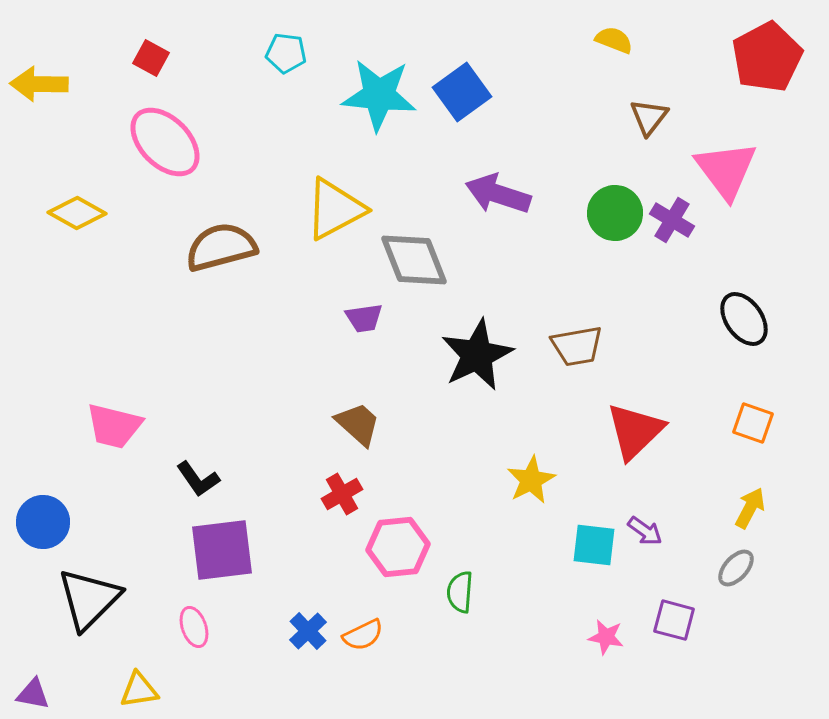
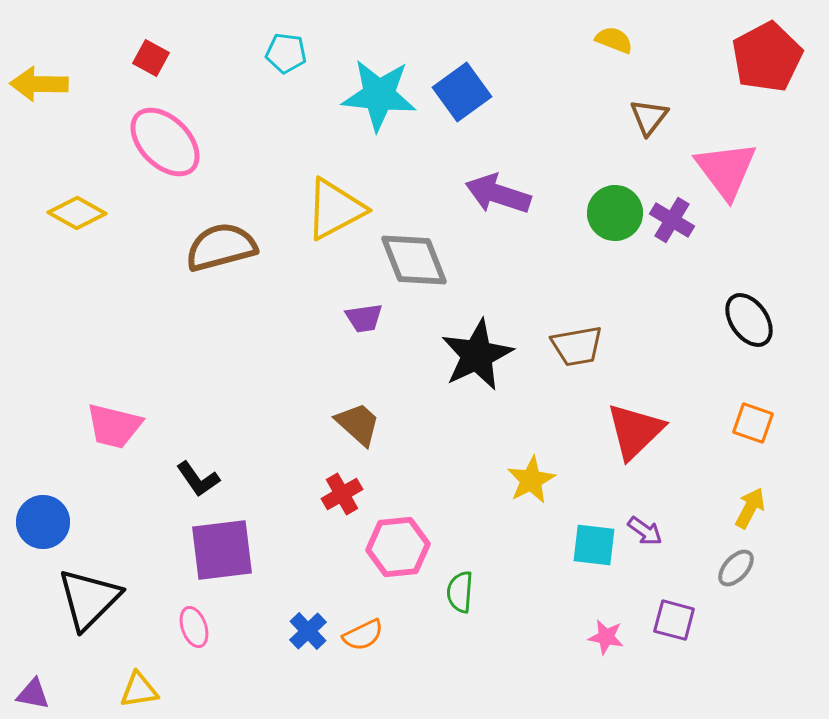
black ellipse at (744, 319): moved 5 px right, 1 px down
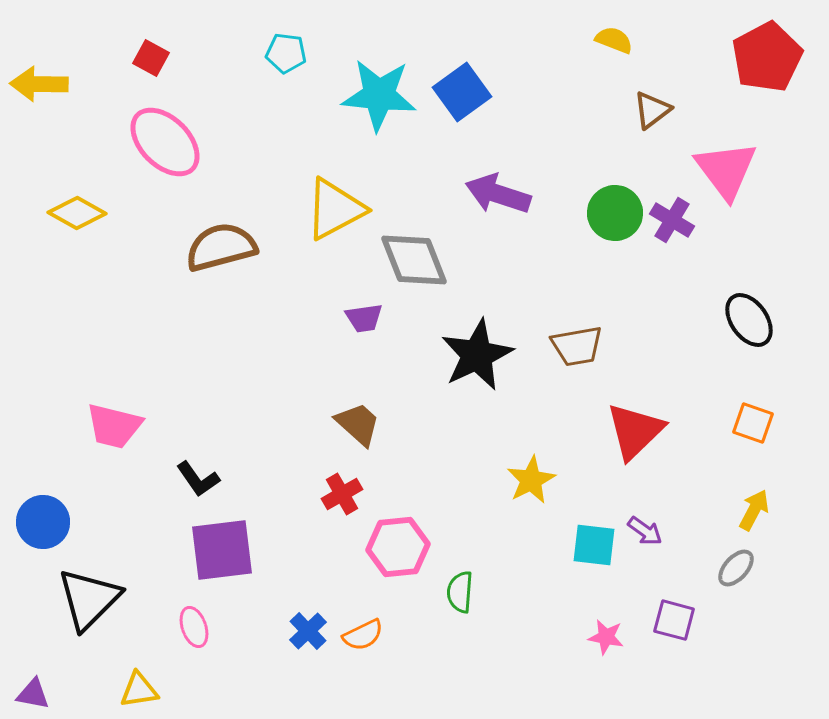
brown triangle at (649, 117): moved 3 px right, 7 px up; rotated 15 degrees clockwise
yellow arrow at (750, 508): moved 4 px right, 2 px down
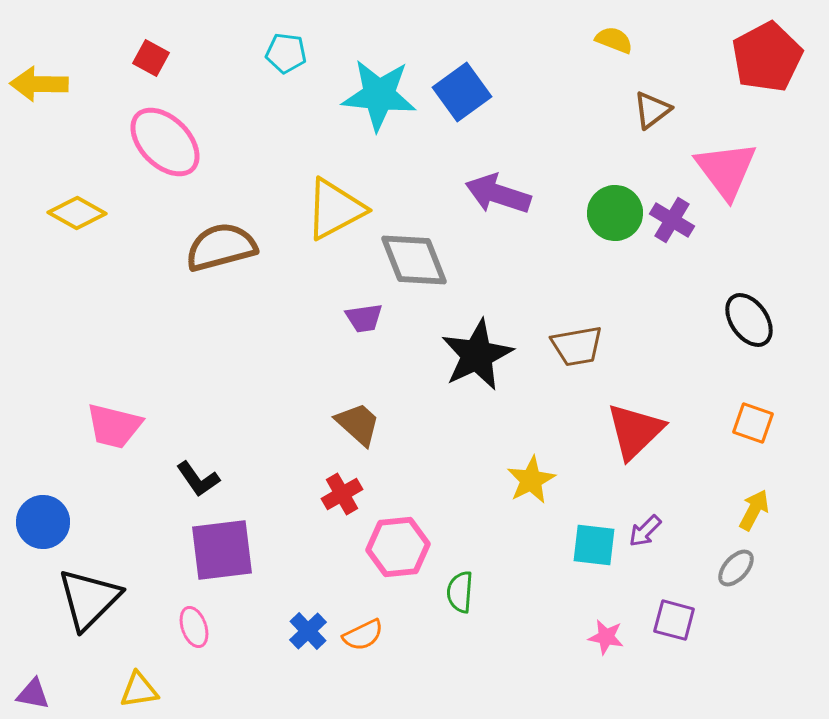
purple arrow at (645, 531): rotated 99 degrees clockwise
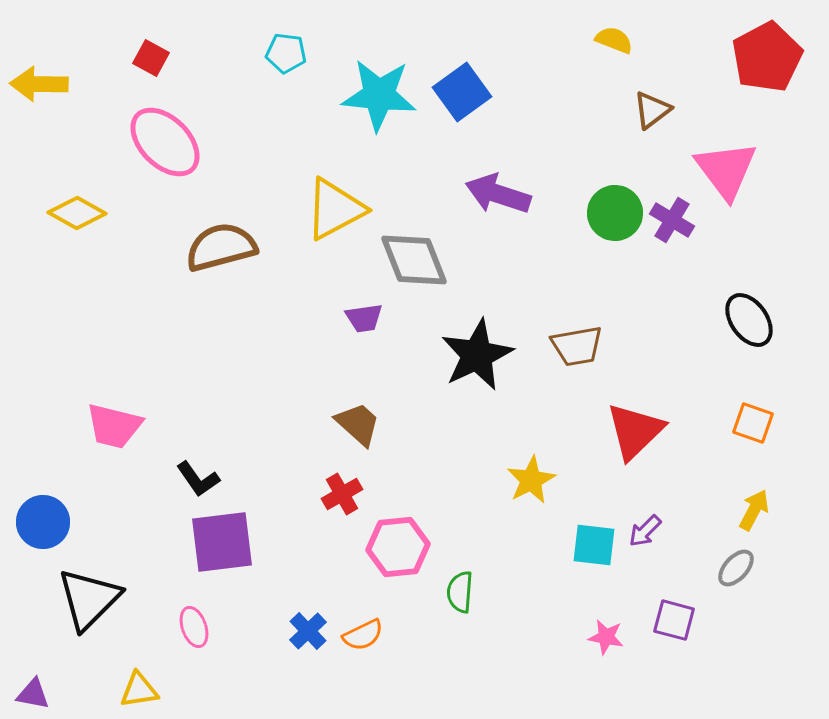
purple square at (222, 550): moved 8 px up
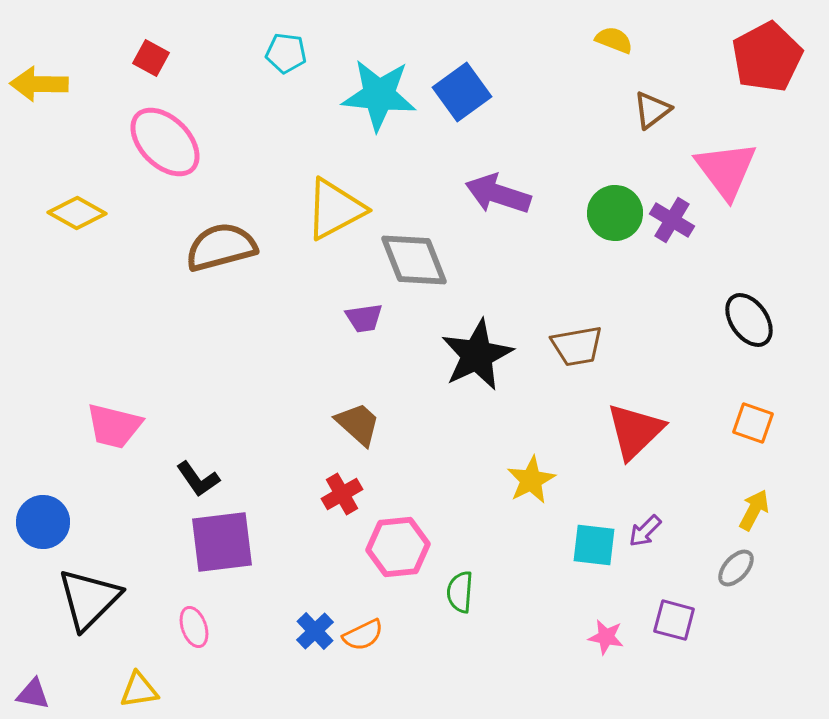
blue cross at (308, 631): moved 7 px right
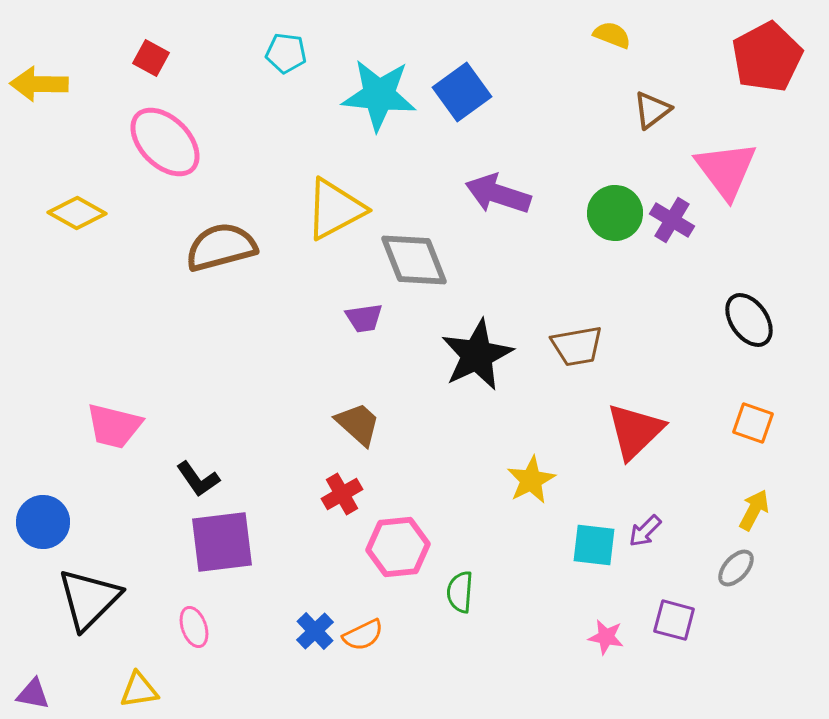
yellow semicircle at (614, 40): moved 2 px left, 5 px up
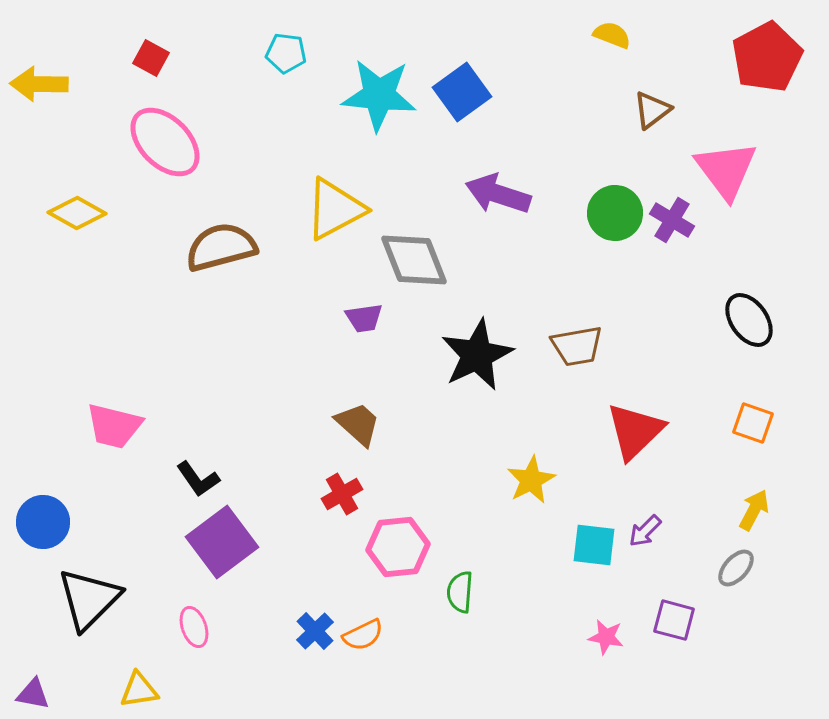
purple square at (222, 542): rotated 30 degrees counterclockwise
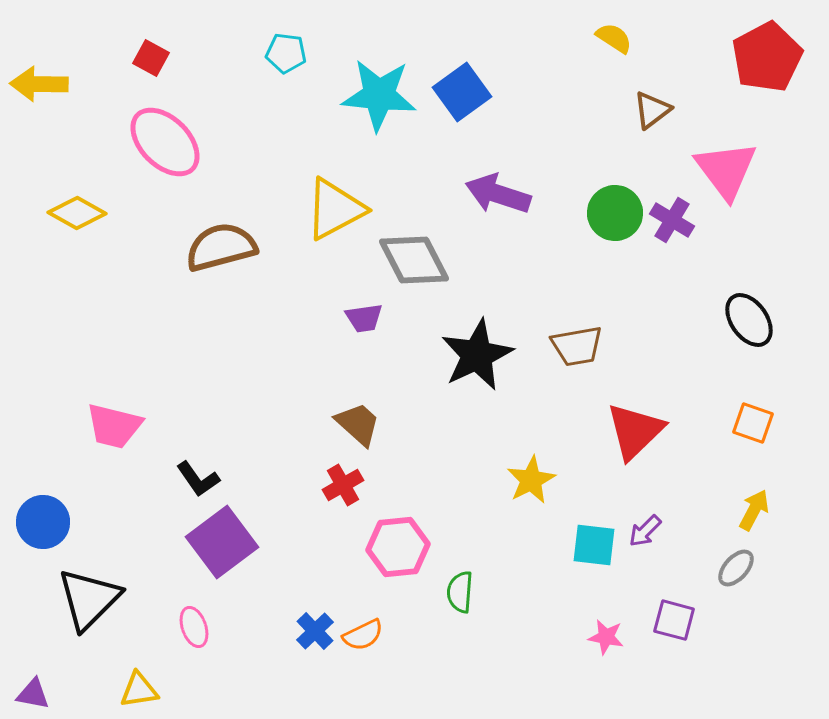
yellow semicircle at (612, 35): moved 2 px right, 3 px down; rotated 12 degrees clockwise
gray diamond at (414, 260): rotated 6 degrees counterclockwise
red cross at (342, 494): moved 1 px right, 9 px up
